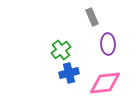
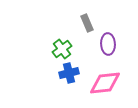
gray rectangle: moved 5 px left, 6 px down
green cross: moved 1 px right, 1 px up
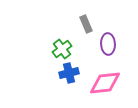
gray rectangle: moved 1 px left, 1 px down
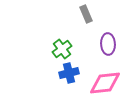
gray rectangle: moved 10 px up
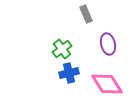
purple ellipse: rotated 10 degrees counterclockwise
pink diamond: moved 2 px right, 1 px down; rotated 64 degrees clockwise
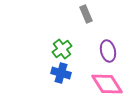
purple ellipse: moved 7 px down
blue cross: moved 8 px left; rotated 30 degrees clockwise
